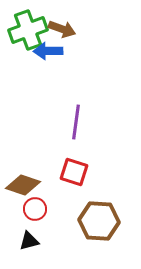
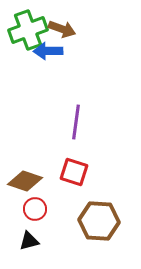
brown diamond: moved 2 px right, 4 px up
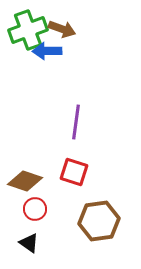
blue arrow: moved 1 px left
brown hexagon: rotated 12 degrees counterclockwise
black triangle: moved 2 px down; rotated 50 degrees clockwise
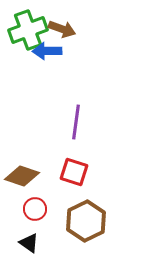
brown diamond: moved 3 px left, 5 px up
brown hexagon: moved 13 px left; rotated 18 degrees counterclockwise
